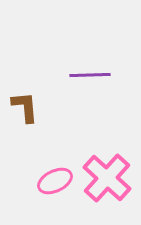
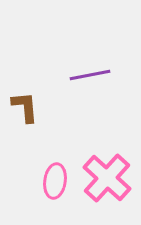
purple line: rotated 9 degrees counterclockwise
pink ellipse: rotated 56 degrees counterclockwise
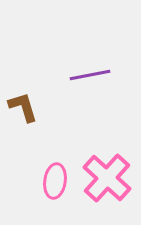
brown L-shape: moved 2 px left; rotated 12 degrees counterclockwise
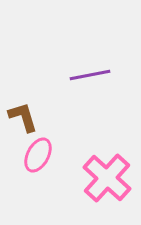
brown L-shape: moved 10 px down
pink ellipse: moved 17 px left, 26 px up; rotated 20 degrees clockwise
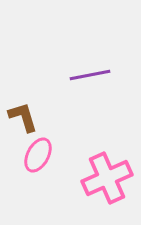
pink cross: rotated 24 degrees clockwise
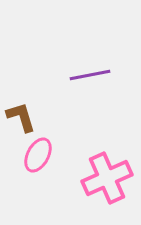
brown L-shape: moved 2 px left
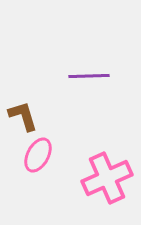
purple line: moved 1 px left, 1 px down; rotated 9 degrees clockwise
brown L-shape: moved 2 px right, 1 px up
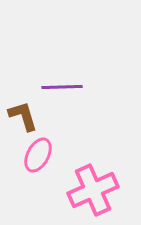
purple line: moved 27 px left, 11 px down
pink cross: moved 14 px left, 12 px down
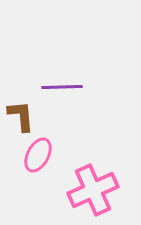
brown L-shape: moved 2 px left; rotated 12 degrees clockwise
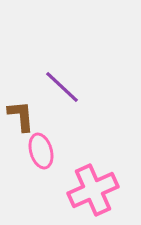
purple line: rotated 45 degrees clockwise
pink ellipse: moved 3 px right, 4 px up; rotated 44 degrees counterclockwise
